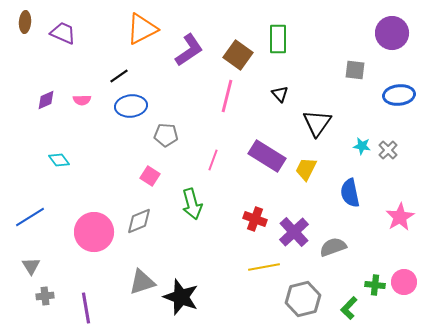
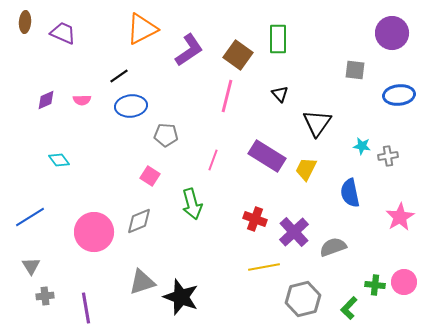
gray cross at (388, 150): moved 6 px down; rotated 36 degrees clockwise
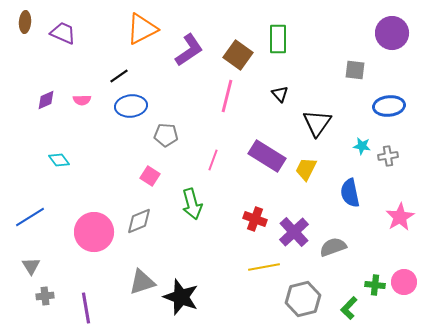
blue ellipse at (399, 95): moved 10 px left, 11 px down
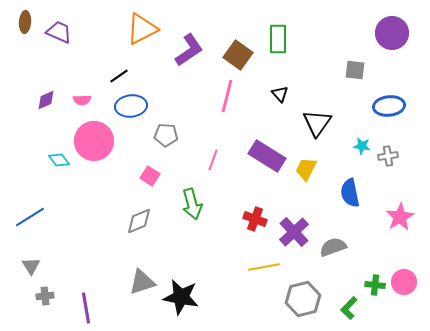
purple trapezoid at (63, 33): moved 4 px left, 1 px up
pink circle at (94, 232): moved 91 px up
black star at (181, 297): rotated 9 degrees counterclockwise
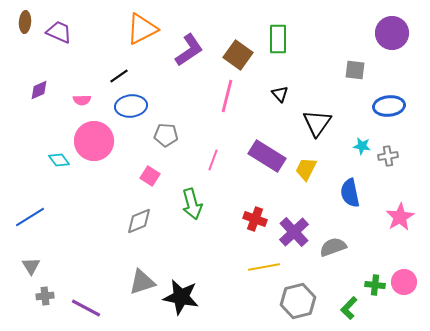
purple diamond at (46, 100): moved 7 px left, 10 px up
gray hexagon at (303, 299): moved 5 px left, 2 px down
purple line at (86, 308): rotated 52 degrees counterclockwise
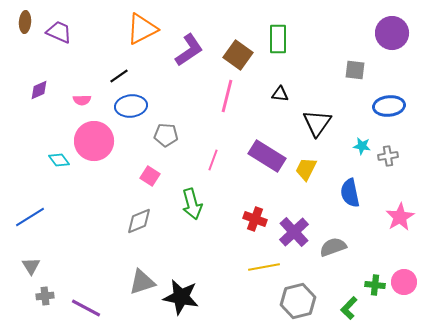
black triangle at (280, 94): rotated 42 degrees counterclockwise
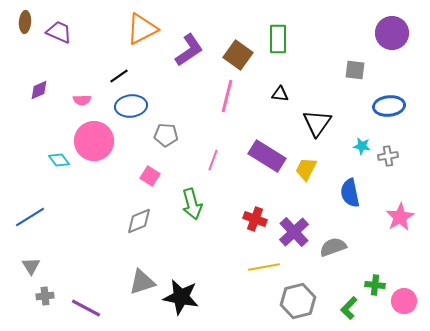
pink circle at (404, 282): moved 19 px down
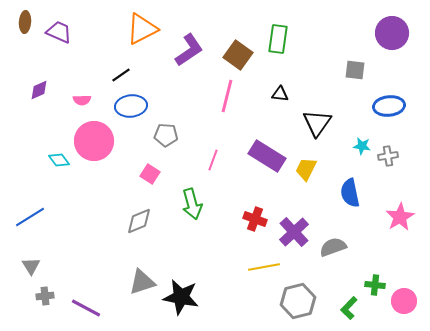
green rectangle at (278, 39): rotated 8 degrees clockwise
black line at (119, 76): moved 2 px right, 1 px up
pink square at (150, 176): moved 2 px up
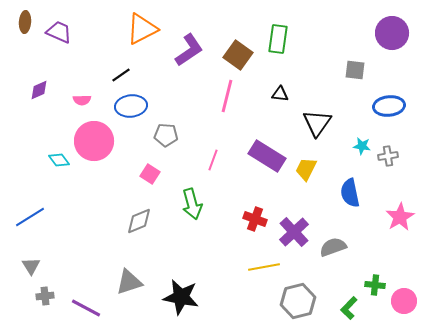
gray triangle at (142, 282): moved 13 px left
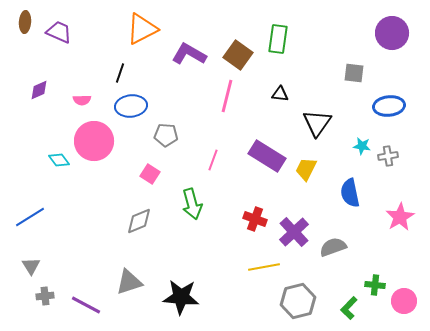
purple L-shape at (189, 50): moved 4 px down; rotated 116 degrees counterclockwise
gray square at (355, 70): moved 1 px left, 3 px down
black line at (121, 75): moved 1 px left, 2 px up; rotated 36 degrees counterclockwise
black star at (181, 297): rotated 6 degrees counterclockwise
purple line at (86, 308): moved 3 px up
